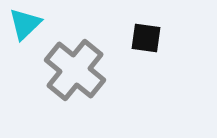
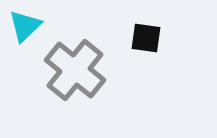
cyan triangle: moved 2 px down
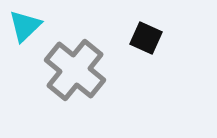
black square: rotated 16 degrees clockwise
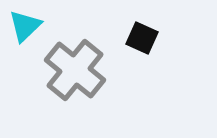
black square: moved 4 px left
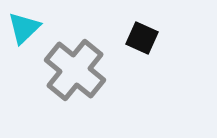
cyan triangle: moved 1 px left, 2 px down
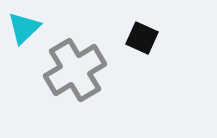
gray cross: rotated 20 degrees clockwise
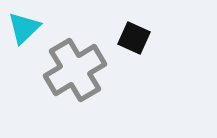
black square: moved 8 px left
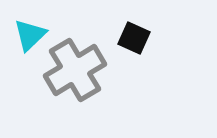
cyan triangle: moved 6 px right, 7 px down
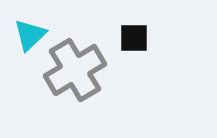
black square: rotated 24 degrees counterclockwise
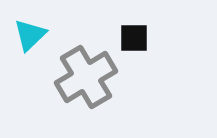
gray cross: moved 11 px right, 7 px down
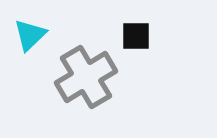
black square: moved 2 px right, 2 px up
